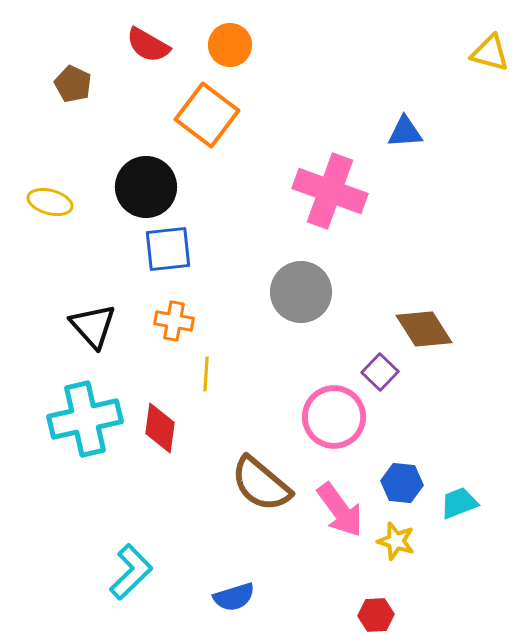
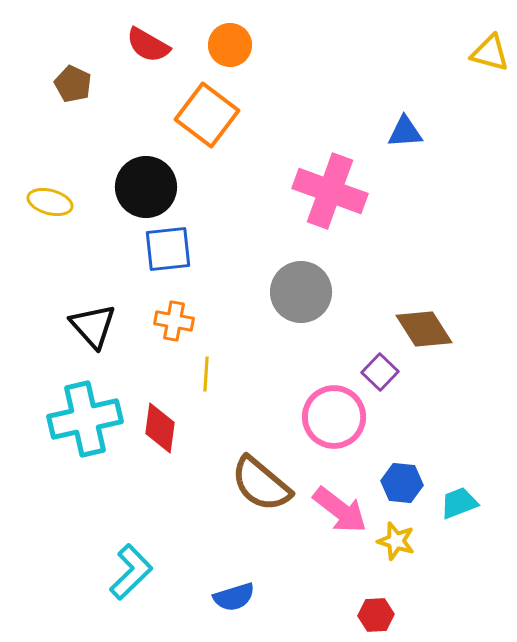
pink arrow: rotated 16 degrees counterclockwise
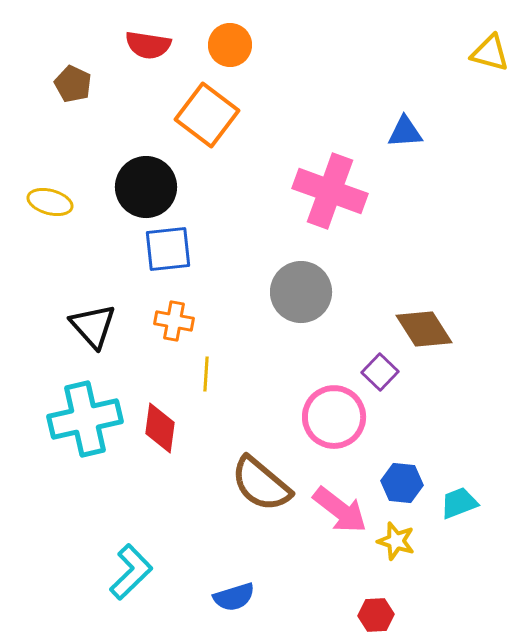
red semicircle: rotated 21 degrees counterclockwise
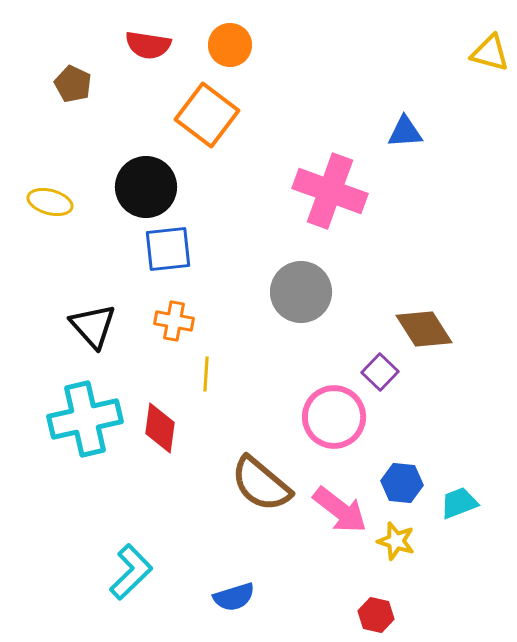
red hexagon: rotated 16 degrees clockwise
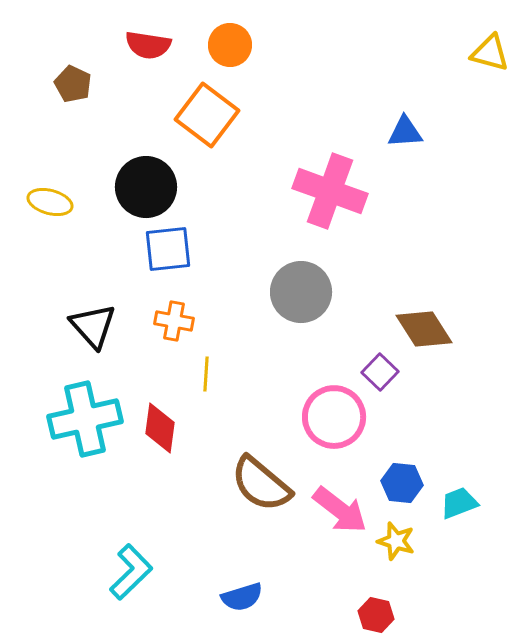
blue semicircle: moved 8 px right
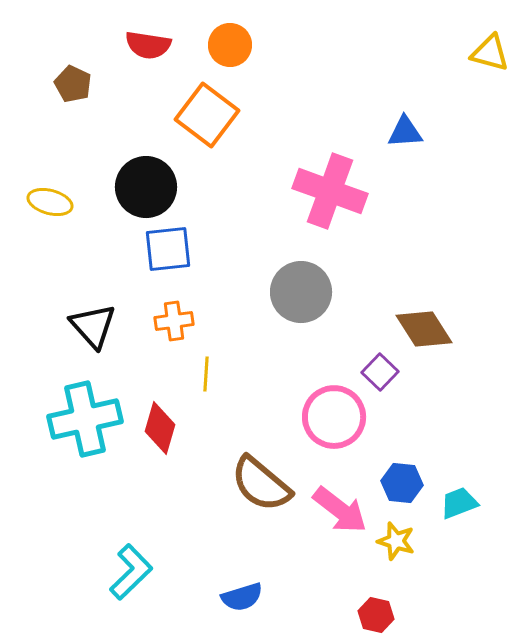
orange cross: rotated 18 degrees counterclockwise
red diamond: rotated 9 degrees clockwise
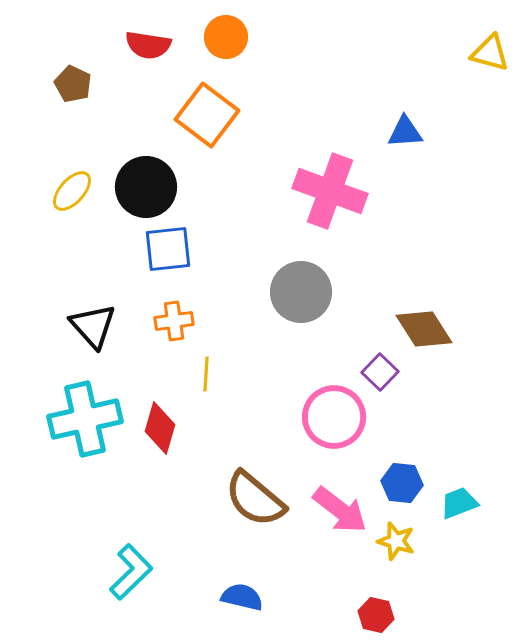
orange circle: moved 4 px left, 8 px up
yellow ellipse: moved 22 px right, 11 px up; rotated 63 degrees counterclockwise
brown semicircle: moved 6 px left, 15 px down
blue semicircle: rotated 150 degrees counterclockwise
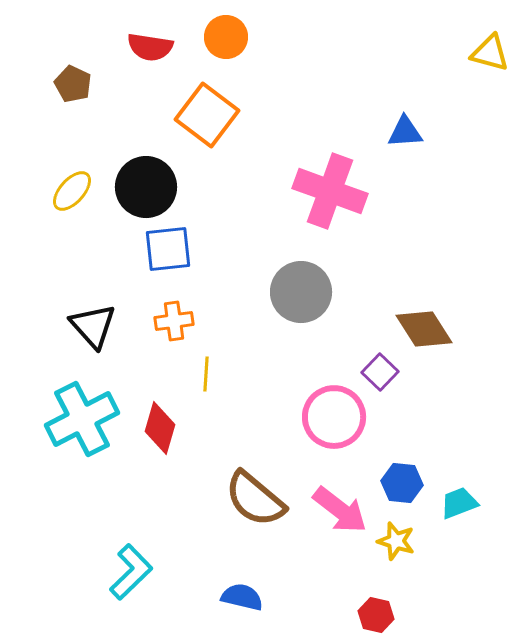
red semicircle: moved 2 px right, 2 px down
cyan cross: moved 3 px left; rotated 14 degrees counterclockwise
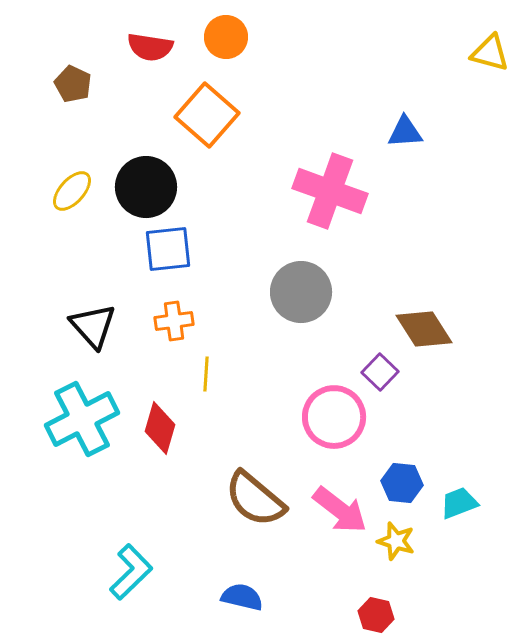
orange square: rotated 4 degrees clockwise
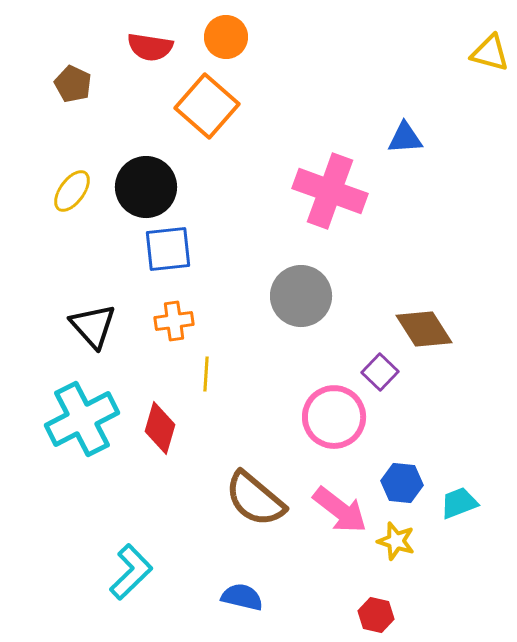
orange square: moved 9 px up
blue triangle: moved 6 px down
yellow ellipse: rotated 6 degrees counterclockwise
gray circle: moved 4 px down
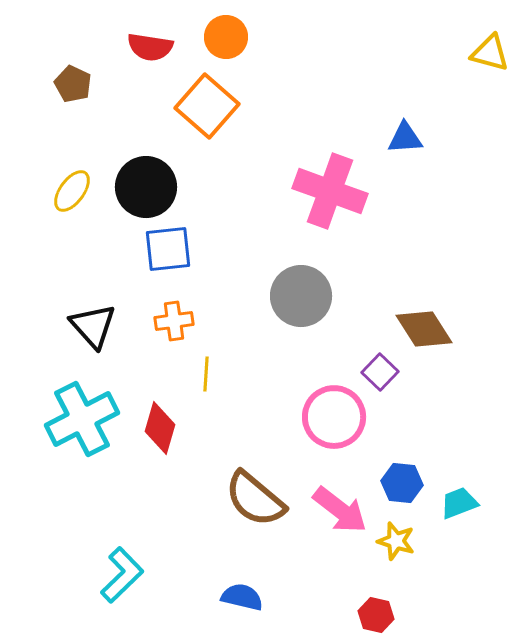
cyan L-shape: moved 9 px left, 3 px down
